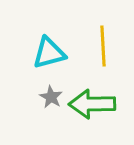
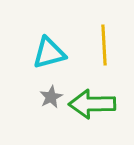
yellow line: moved 1 px right, 1 px up
gray star: rotated 15 degrees clockwise
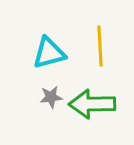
yellow line: moved 4 px left, 1 px down
gray star: rotated 20 degrees clockwise
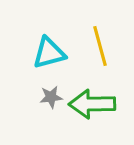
yellow line: rotated 12 degrees counterclockwise
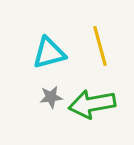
green arrow: rotated 9 degrees counterclockwise
